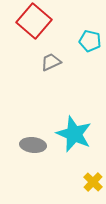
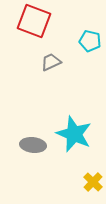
red square: rotated 20 degrees counterclockwise
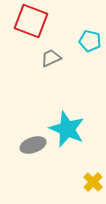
red square: moved 3 px left
gray trapezoid: moved 4 px up
cyan star: moved 7 px left, 5 px up
gray ellipse: rotated 25 degrees counterclockwise
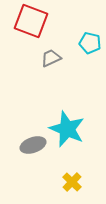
cyan pentagon: moved 2 px down
yellow cross: moved 21 px left
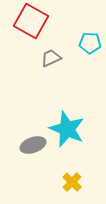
red square: rotated 8 degrees clockwise
cyan pentagon: rotated 10 degrees counterclockwise
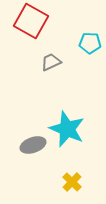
gray trapezoid: moved 4 px down
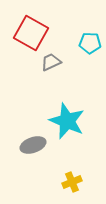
red square: moved 12 px down
cyan star: moved 8 px up
yellow cross: rotated 24 degrees clockwise
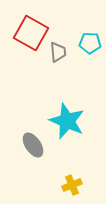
gray trapezoid: moved 7 px right, 10 px up; rotated 110 degrees clockwise
gray ellipse: rotated 75 degrees clockwise
yellow cross: moved 3 px down
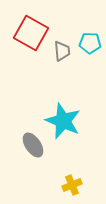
gray trapezoid: moved 4 px right, 1 px up
cyan star: moved 4 px left
